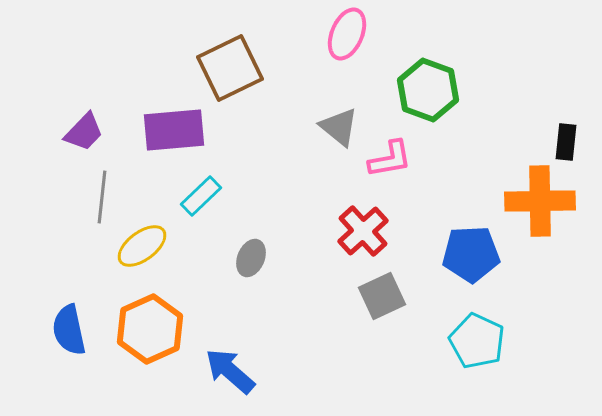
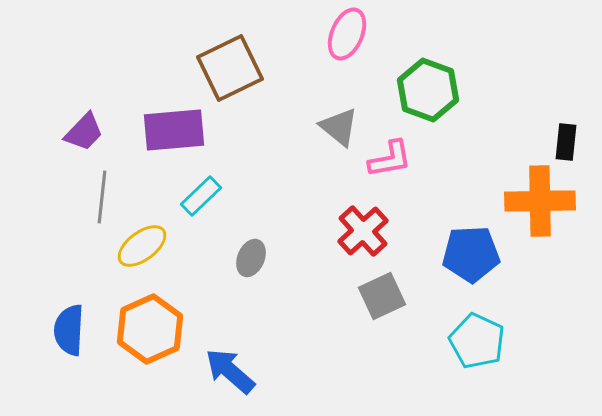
blue semicircle: rotated 15 degrees clockwise
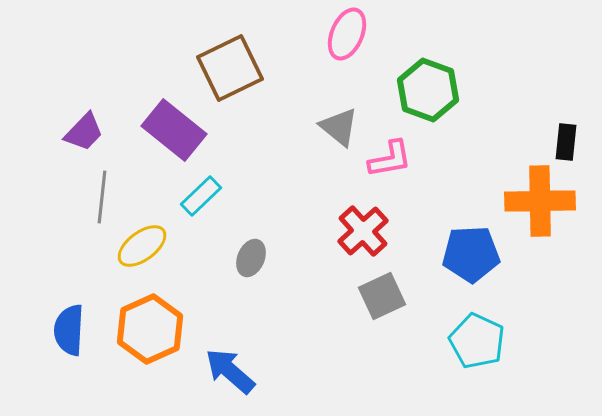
purple rectangle: rotated 44 degrees clockwise
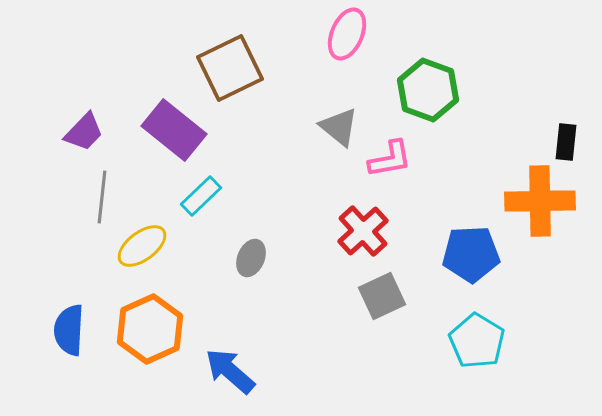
cyan pentagon: rotated 6 degrees clockwise
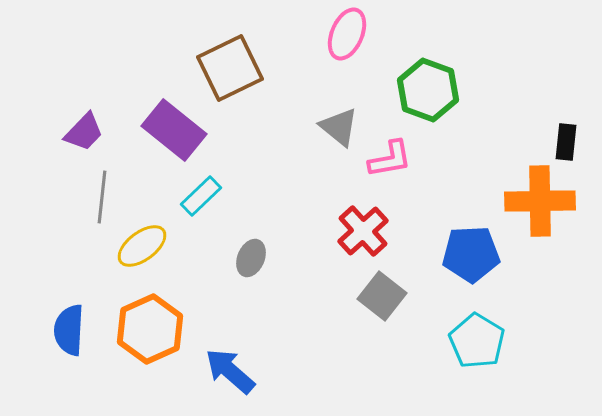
gray square: rotated 27 degrees counterclockwise
